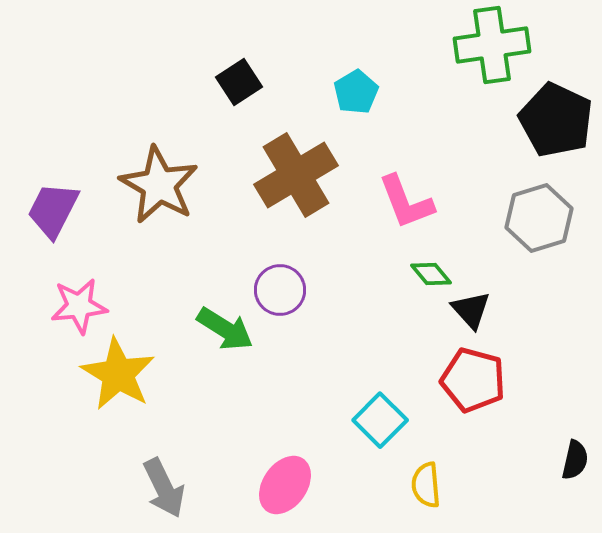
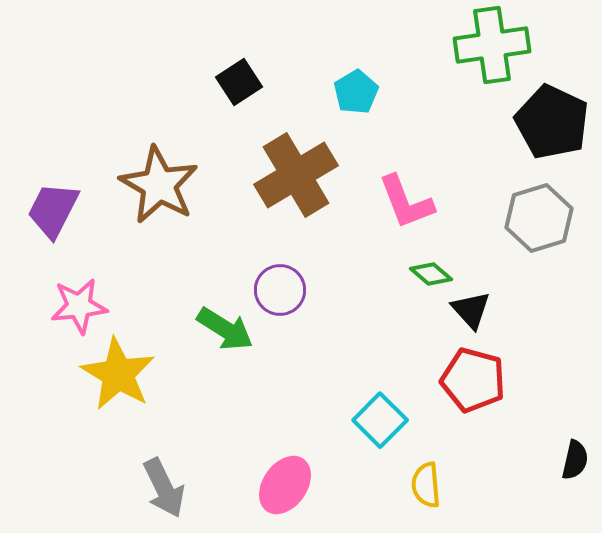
black pentagon: moved 4 px left, 2 px down
green diamond: rotated 9 degrees counterclockwise
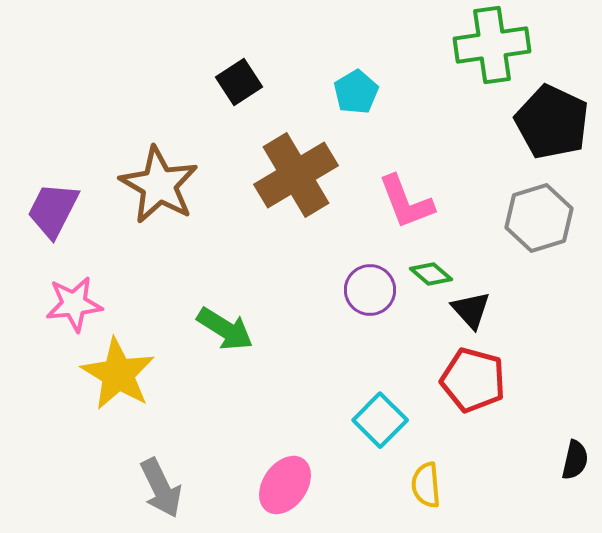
purple circle: moved 90 px right
pink star: moved 5 px left, 2 px up
gray arrow: moved 3 px left
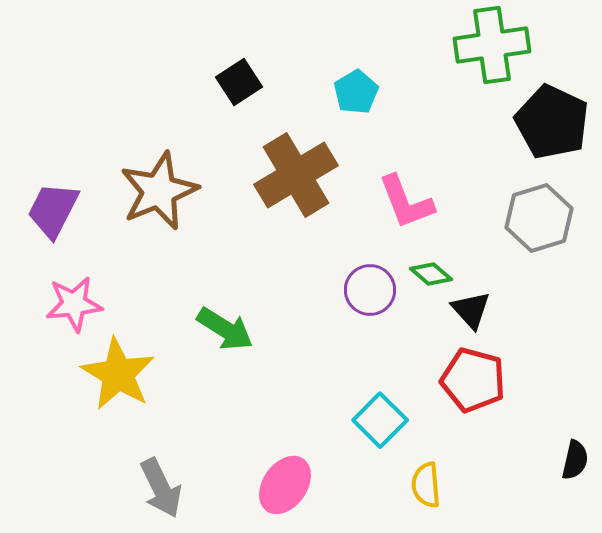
brown star: moved 6 px down; rotated 20 degrees clockwise
